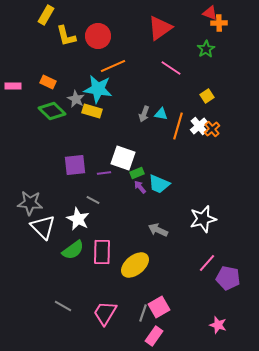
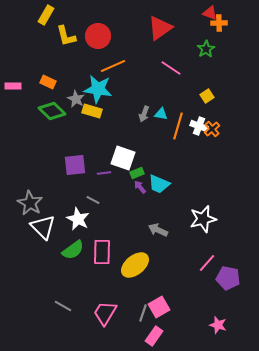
white cross at (199, 126): rotated 30 degrees counterclockwise
gray star at (30, 203): rotated 25 degrees clockwise
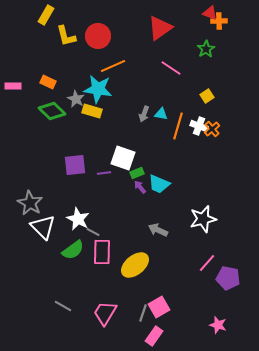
orange cross at (219, 23): moved 2 px up
gray line at (93, 200): moved 32 px down
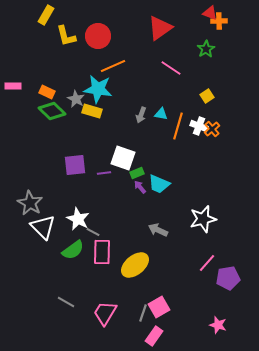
orange rectangle at (48, 82): moved 1 px left, 10 px down
gray arrow at (144, 114): moved 3 px left, 1 px down
purple pentagon at (228, 278): rotated 20 degrees counterclockwise
gray line at (63, 306): moved 3 px right, 4 px up
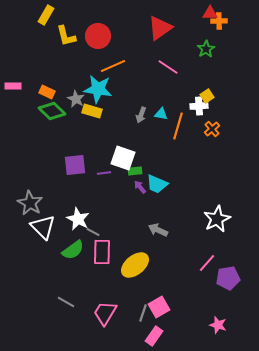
red triangle at (210, 13): rotated 21 degrees counterclockwise
pink line at (171, 68): moved 3 px left, 1 px up
white cross at (199, 126): moved 20 px up; rotated 24 degrees counterclockwise
green rectangle at (137, 173): moved 2 px left, 2 px up; rotated 16 degrees clockwise
cyan trapezoid at (159, 184): moved 2 px left
white star at (203, 219): moved 14 px right; rotated 12 degrees counterclockwise
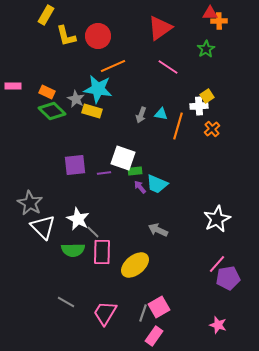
gray line at (93, 232): rotated 16 degrees clockwise
green semicircle at (73, 250): rotated 35 degrees clockwise
pink line at (207, 263): moved 10 px right, 1 px down
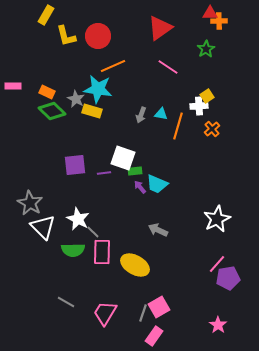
yellow ellipse at (135, 265): rotated 68 degrees clockwise
pink star at (218, 325): rotated 18 degrees clockwise
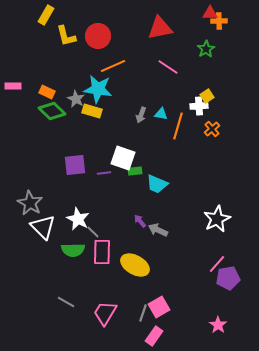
red triangle at (160, 28): rotated 24 degrees clockwise
purple arrow at (140, 187): moved 34 px down
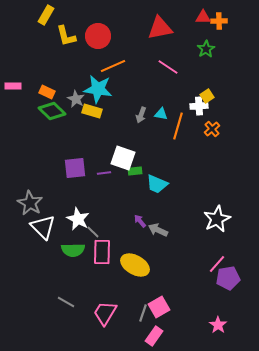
red triangle at (210, 13): moved 7 px left, 4 px down
purple square at (75, 165): moved 3 px down
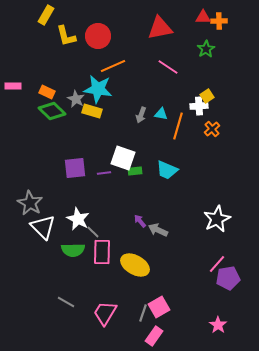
cyan trapezoid at (157, 184): moved 10 px right, 14 px up
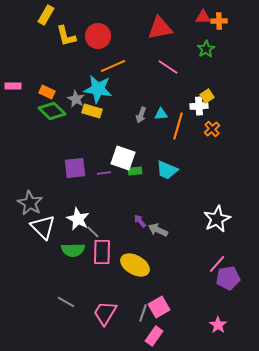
cyan triangle at (161, 114): rotated 16 degrees counterclockwise
